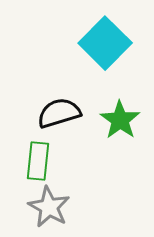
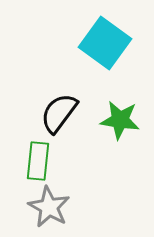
cyan square: rotated 9 degrees counterclockwise
black semicircle: rotated 36 degrees counterclockwise
green star: rotated 27 degrees counterclockwise
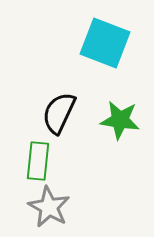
cyan square: rotated 15 degrees counterclockwise
black semicircle: rotated 12 degrees counterclockwise
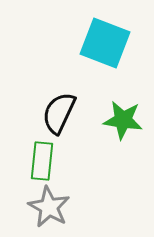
green star: moved 3 px right
green rectangle: moved 4 px right
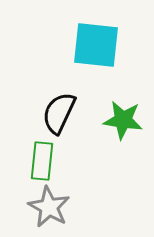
cyan square: moved 9 px left, 2 px down; rotated 15 degrees counterclockwise
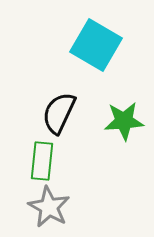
cyan square: rotated 24 degrees clockwise
green star: moved 1 px right, 1 px down; rotated 12 degrees counterclockwise
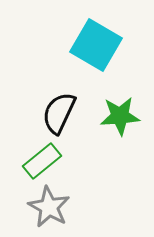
green star: moved 4 px left, 5 px up
green rectangle: rotated 45 degrees clockwise
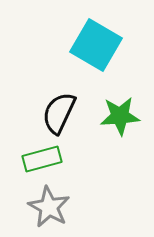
green rectangle: moved 2 px up; rotated 24 degrees clockwise
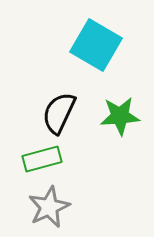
gray star: rotated 18 degrees clockwise
